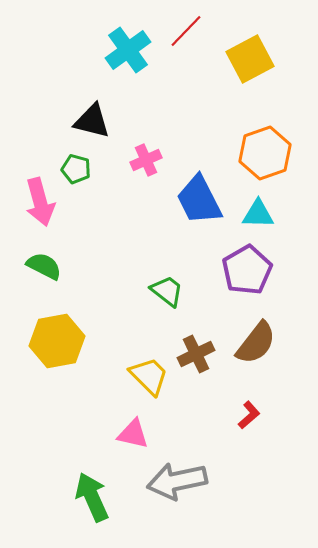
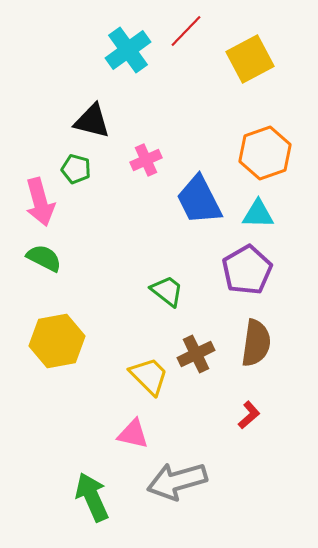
green semicircle: moved 8 px up
brown semicircle: rotated 30 degrees counterclockwise
gray arrow: rotated 4 degrees counterclockwise
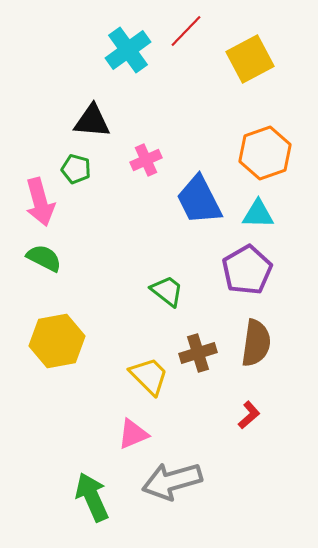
black triangle: rotated 9 degrees counterclockwise
brown cross: moved 2 px right, 1 px up; rotated 9 degrees clockwise
pink triangle: rotated 36 degrees counterclockwise
gray arrow: moved 5 px left
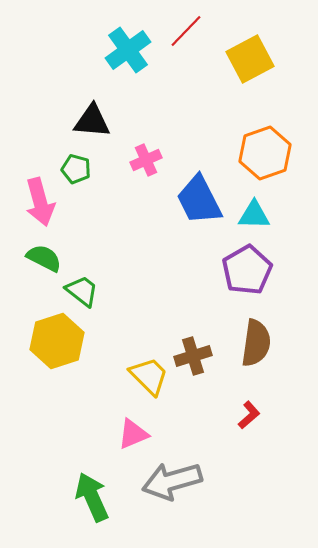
cyan triangle: moved 4 px left, 1 px down
green trapezoid: moved 85 px left
yellow hexagon: rotated 8 degrees counterclockwise
brown cross: moved 5 px left, 3 px down
